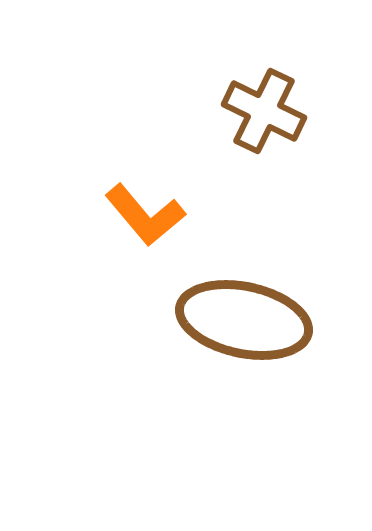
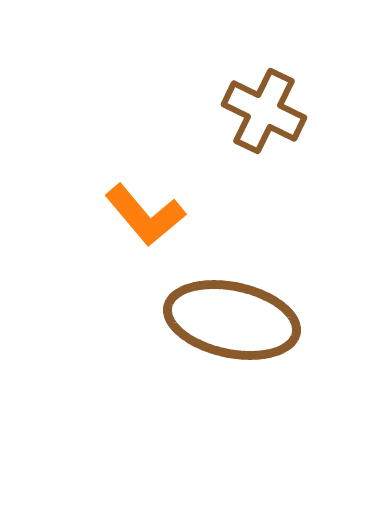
brown ellipse: moved 12 px left
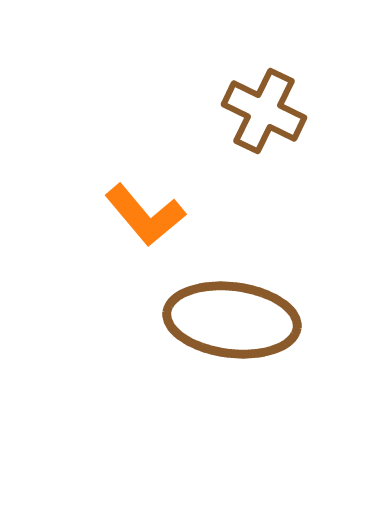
brown ellipse: rotated 5 degrees counterclockwise
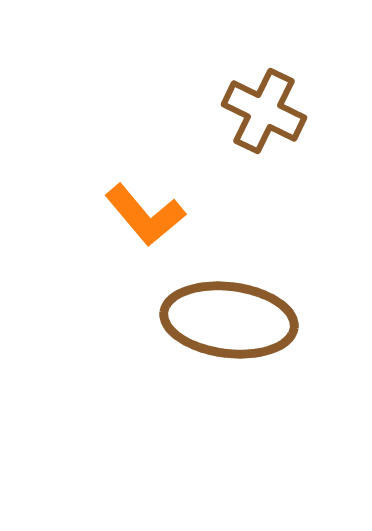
brown ellipse: moved 3 px left
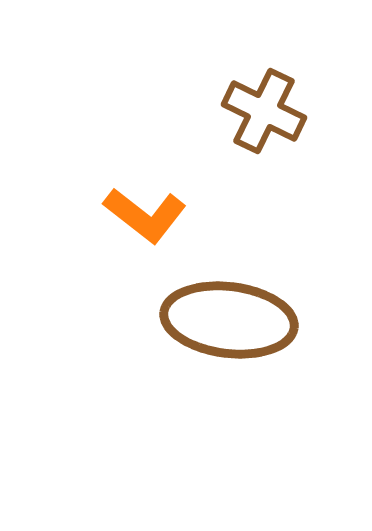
orange L-shape: rotated 12 degrees counterclockwise
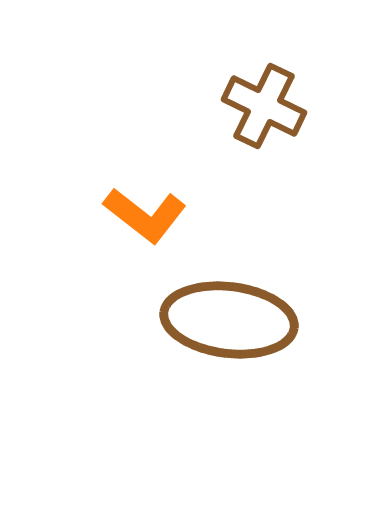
brown cross: moved 5 px up
